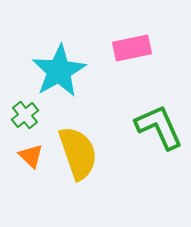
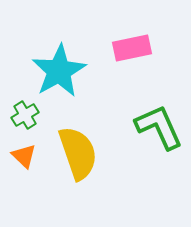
green cross: rotated 8 degrees clockwise
orange triangle: moved 7 px left
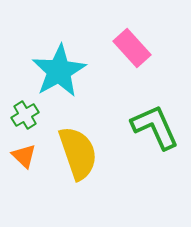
pink rectangle: rotated 60 degrees clockwise
green L-shape: moved 4 px left
